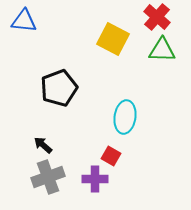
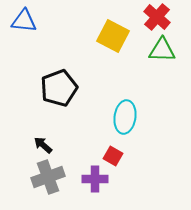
yellow square: moved 3 px up
red square: moved 2 px right
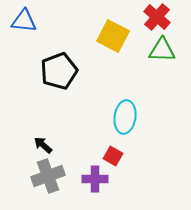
black pentagon: moved 17 px up
gray cross: moved 1 px up
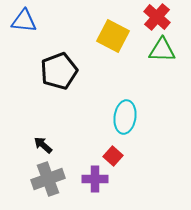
red square: rotated 12 degrees clockwise
gray cross: moved 3 px down
